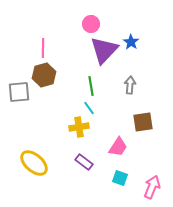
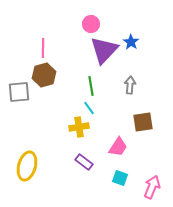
yellow ellipse: moved 7 px left, 3 px down; rotated 64 degrees clockwise
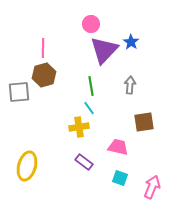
brown square: moved 1 px right
pink trapezoid: rotated 110 degrees counterclockwise
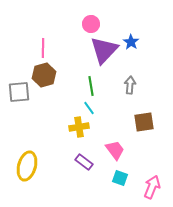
pink trapezoid: moved 3 px left, 3 px down; rotated 40 degrees clockwise
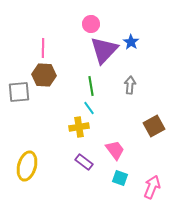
brown hexagon: rotated 20 degrees clockwise
brown square: moved 10 px right, 4 px down; rotated 20 degrees counterclockwise
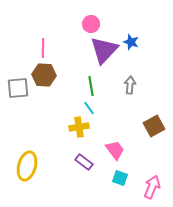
blue star: rotated 14 degrees counterclockwise
gray square: moved 1 px left, 4 px up
